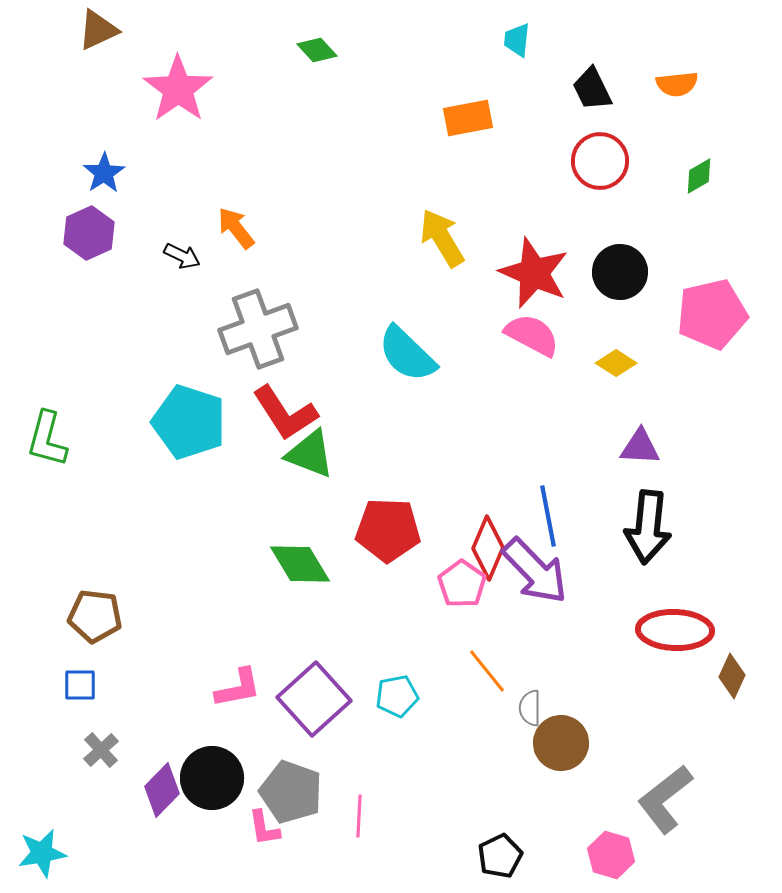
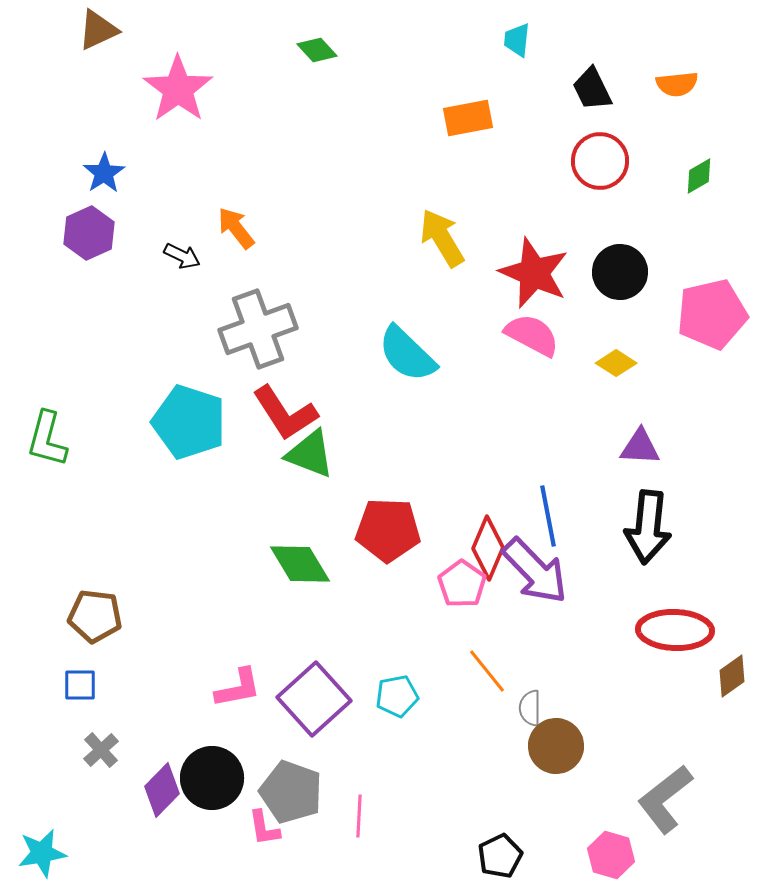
brown diamond at (732, 676): rotated 30 degrees clockwise
brown circle at (561, 743): moved 5 px left, 3 px down
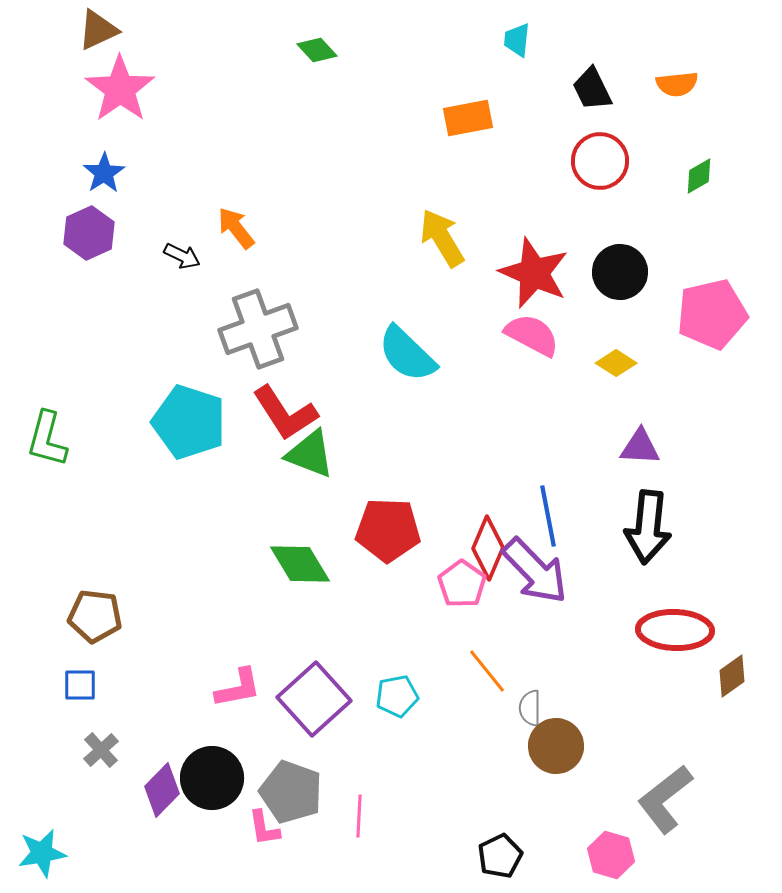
pink star at (178, 89): moved 58 px left
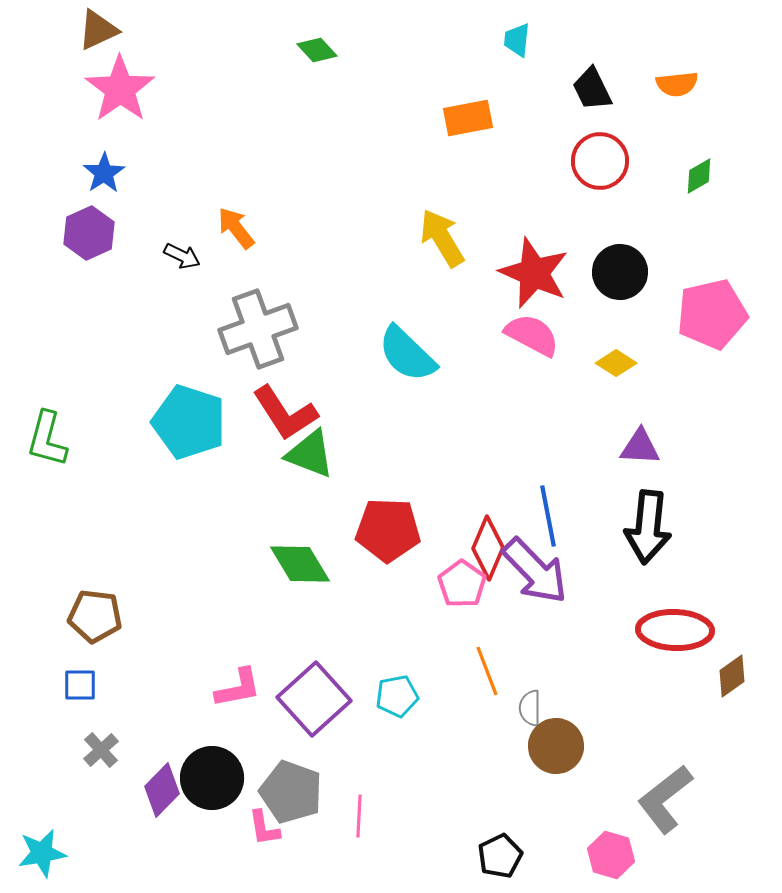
orange line at (487, 671): rotated 18 degrees clockwise
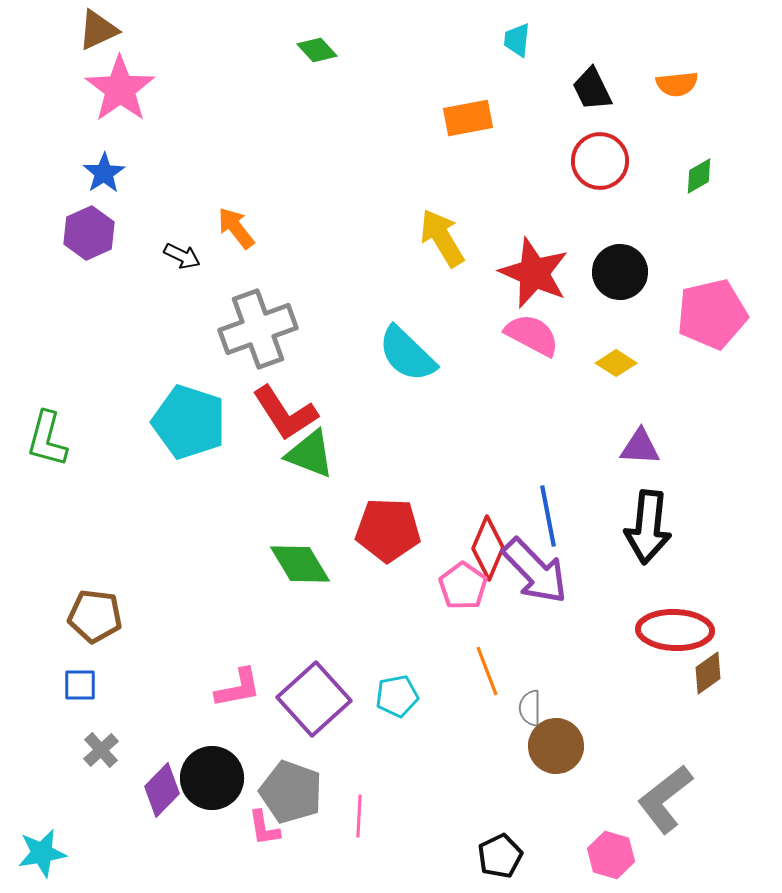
pink pentagon at (462, 584): moved 1 px right, 2 px down
brown diamond at (732, 676): moved 24 px left, 3 px up
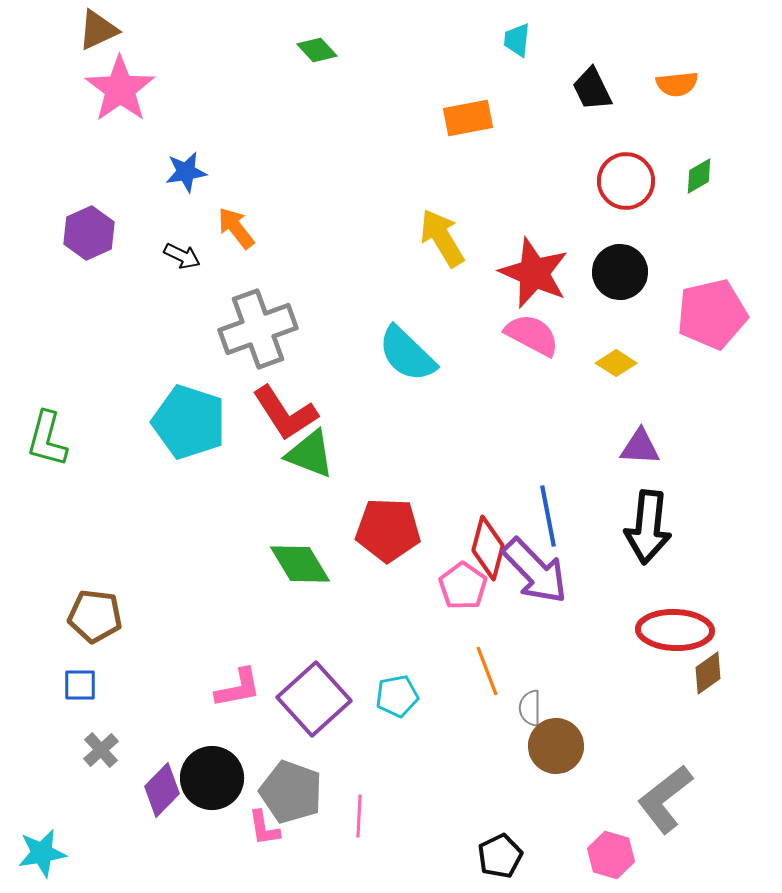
red circle at (600, 161): moved 26 px right, 20 px down
blue star at (104, 173): moved 82 px right, 1 px up; rotated 24 degrees clockwise
red diamond at (488, 548): rotated 8 degrees counterclockwise
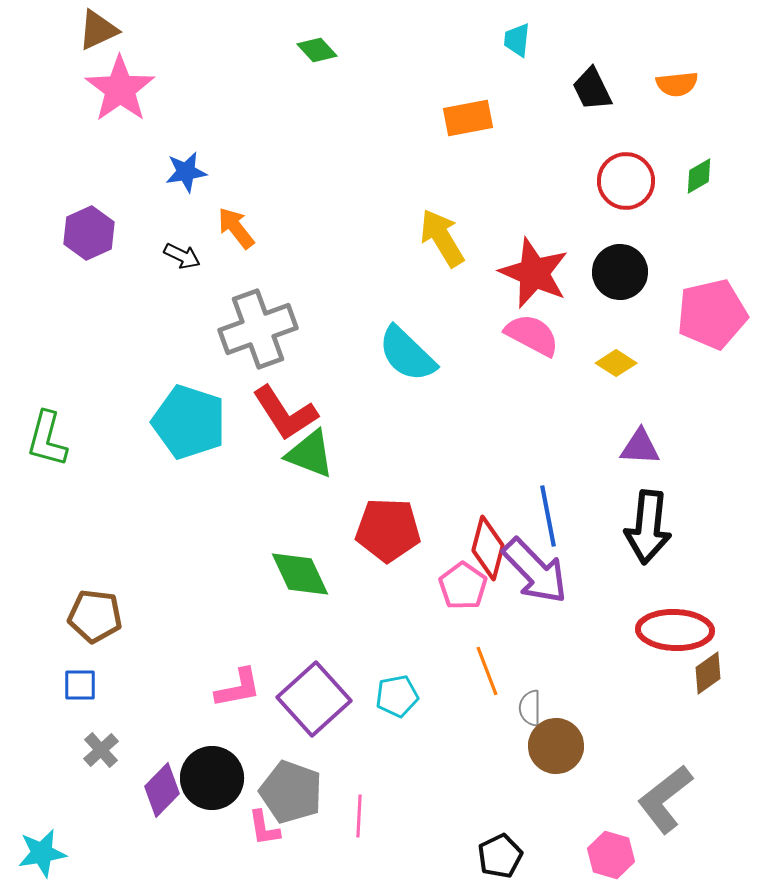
green diamond at (300, 564): moved 10 px down; rotated 6 degrees clockwise
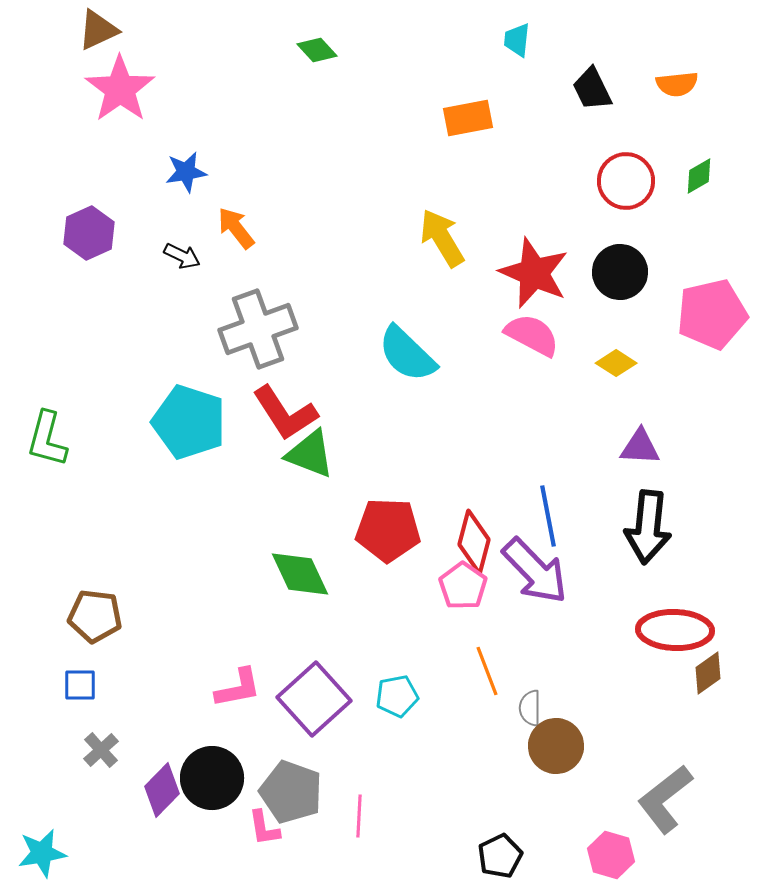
red diamond at (488, 548): moved 14 px left, 6 px up
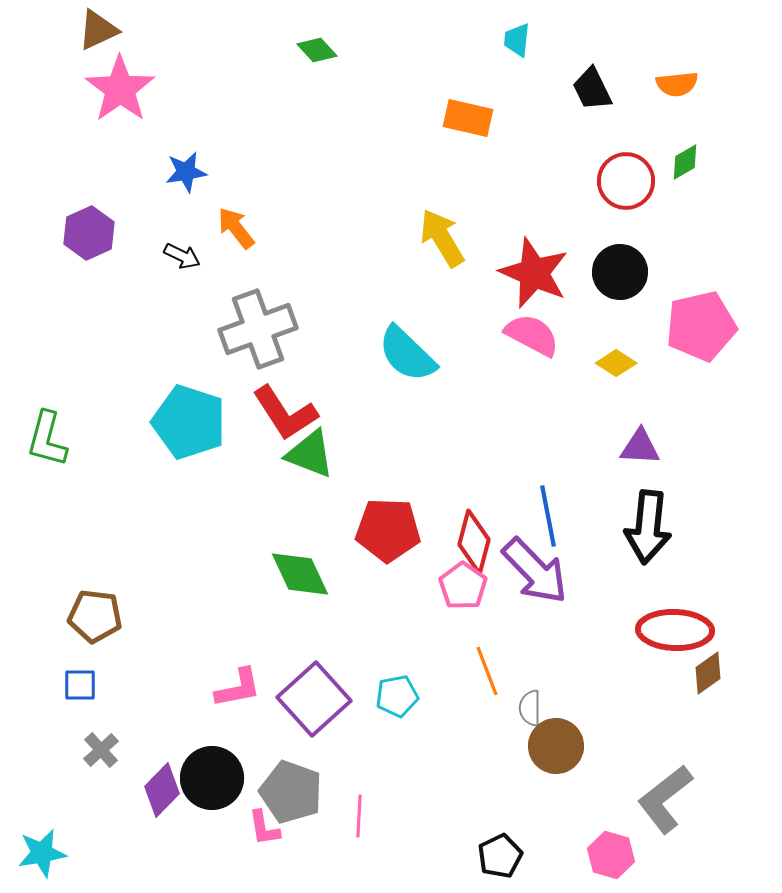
orange rectangle at (468, 118): rotated 24 degrees clockwise
green diamond at (699, 176): moved 14 px left, 14 px up
pink pentagon at (712, 314): moved 11 px left, 12 px down
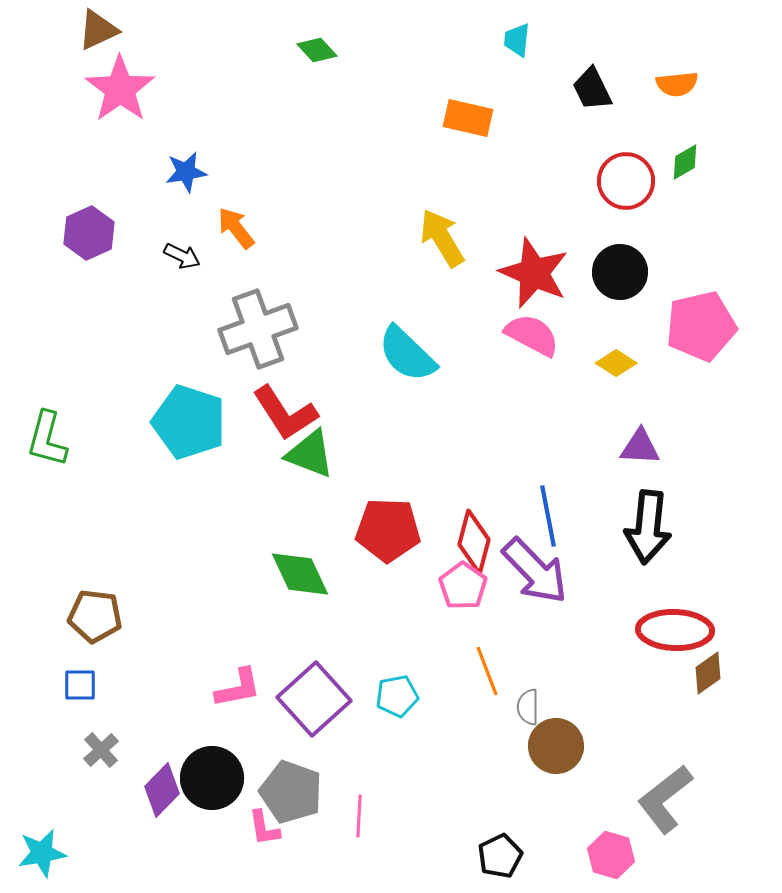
gray semicircle at (530, 708): moved 2 px left, 1 px up
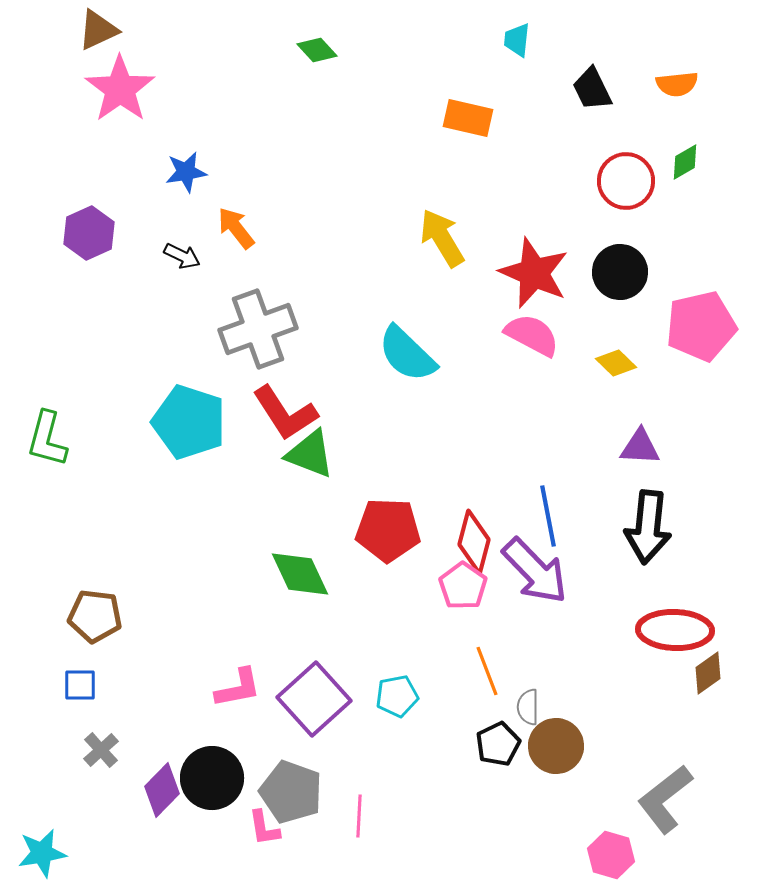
yellow diamond at (616, 363): rotated 12 degrees clockwise
black pentagon at (500, 856): moved 2 px left, 112 px up
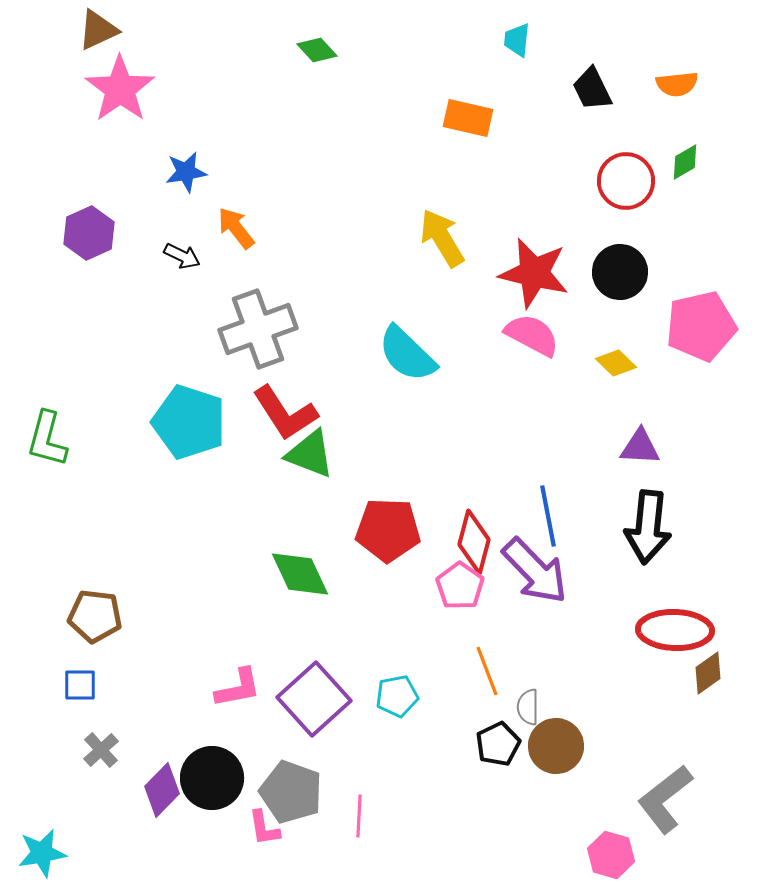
red star at (534, 273): rotated 10 degrees counterclockwise
pink pentagon at (463, 586): moved 3 px left
